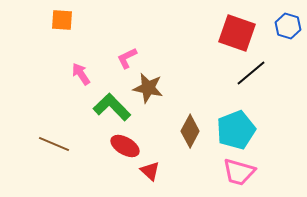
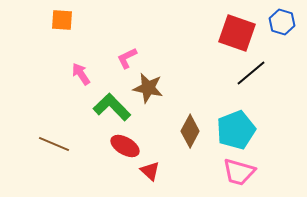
blue hexagon: moved 6 px left, 4 px up
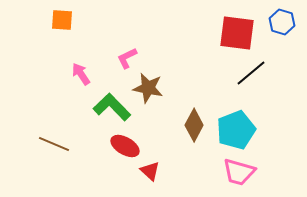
red square: rotated 12 degrees counterclockwise
brown diamond: moved 4 px right, 6 px up
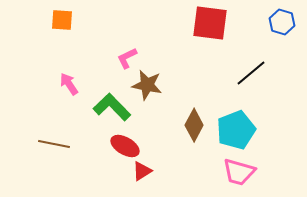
red square: moved 27 px left, 10 px up
pink arrow: moved 12 px left, 10 px down
brown star: moved 1 px left, 3 px up
brown line: rotated 12 degrees counterclockwise
red triangle: moved 8 px left; rotated 45 degrees clockwise
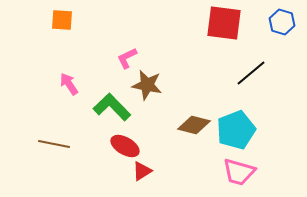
red square: moved 14 px right
brown diamond: rotated 76 degrees clockwise
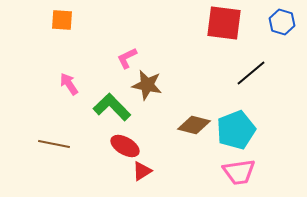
pink trapezoid: rotated 24 degrees counterclockwise
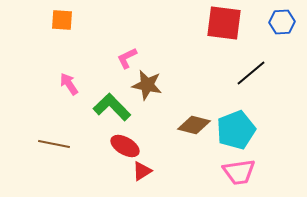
blue hexagon: rotated 20 degrees counterclockwise
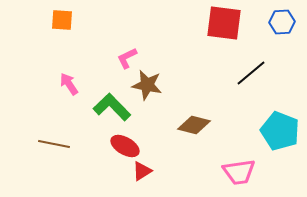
cyan pentagon: moved 44 px right, 1 px down; rotated 30 degrees counterclockwise
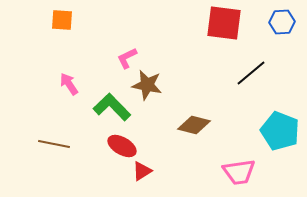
red ellipse: moved 3 px left
